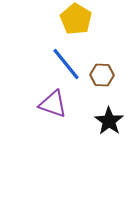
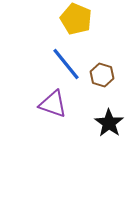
yellow pentagon: rotated 8 degrees counterclockwise
brown hexagon: rotated 15 degrees clockwise
black star: moved 2 px down
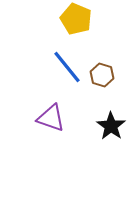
blue line: moved 1 px right, 3 px down
purple triangle: moved 2 px left, 14 px down
black star: moved 2 px right, 3 px down
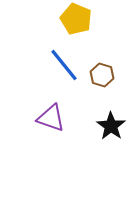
blue line: moved 3 px left, 2 px up
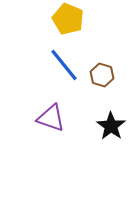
yellow pentagon: moved 8 px left
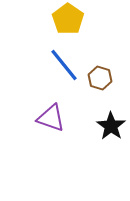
yellow pentagon: rotated 12 degrees clockwise
brown hexagon: moved 2 px left, 3 px down
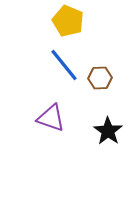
yellow pentagon: moved 2 px down; rotated 12 degrees counterclockwise
brown hexagon: rotated 20 degrees counterclockwise
black star: moved 3 px left, 5 px down
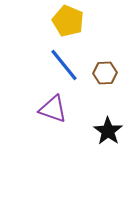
brown hexagon: moved 5 px right, 5 px up
purple triangle: moved 2 px right, 9 px up
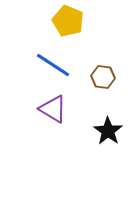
blue line: moved 11 px left; rotated 18 degrees counterclockwise
brown hexagon: moved 2 px left, 4 px down; rotated 10 degrees clockwise
purple triangle: rotated 12 degrees clockwise
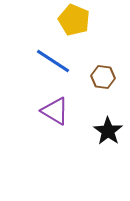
yellow pentagon: moved 6 px right, 1 px up
blue line: moved 4 px up
purple triangle: moved 2 px right, 2 px down
